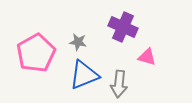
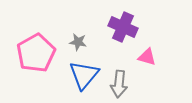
blue triangle: rotated 28 degrees counterclockwise
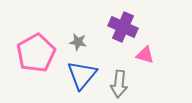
pink triangle: moved 2 px left, 2 px up
blue triangle: moved 2 px left
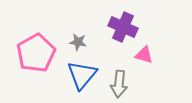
pink triangle: moved 1 px left
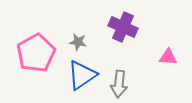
pink triangle: moved 24 px right, 2 px down; rotated 12 degrees counterclockwise
blue triangle: rotated 16 degrees clockwise
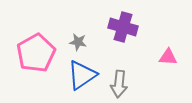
purple cross: rotated 8 degrees counterclockwise
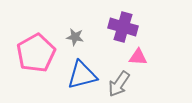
gray star: moved 3 px left, 5 px up
pink triangle: moved 30 px left
blue triangle: rotated 20 degrees clockwise
gray arrow: rotated 28 degrees clockwise
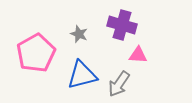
purple cross: moved 1 px left, 2 px up
gray star: moved 4 px right, 3 px up; rotated 12 degrees clockwise
pink triangle: moved 2 px up
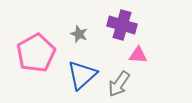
blue triangle: rotated 28 degrees counterclockwise
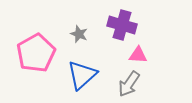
gray arrow: moved 10 px right
